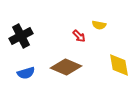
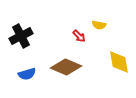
yellow diamond: moved 3 px up
blue semicircle: moved 1 px right, 1 px down
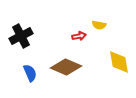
red arrow: rotated 56 degrees counterclockwise
blue semicircle: moved 3 px right, 1 px up; rotated 96 degrees counterclockwise
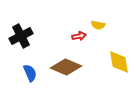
yellow semicircle: moved 1 px left
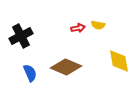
red arrow: moved 1 px left, 8 px up
yellow diamond: moved 1 px up
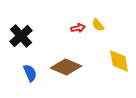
yellow semicircle: rotated 40 degrees clockwise
black cross: rotated 15 degrees counterclockwise
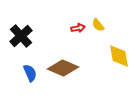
yellow diamond: moved 5 px up
brown diamond: moved 3 px left, 1 px down
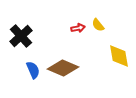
blue semicircle: moved 3 px right, 3 px up
